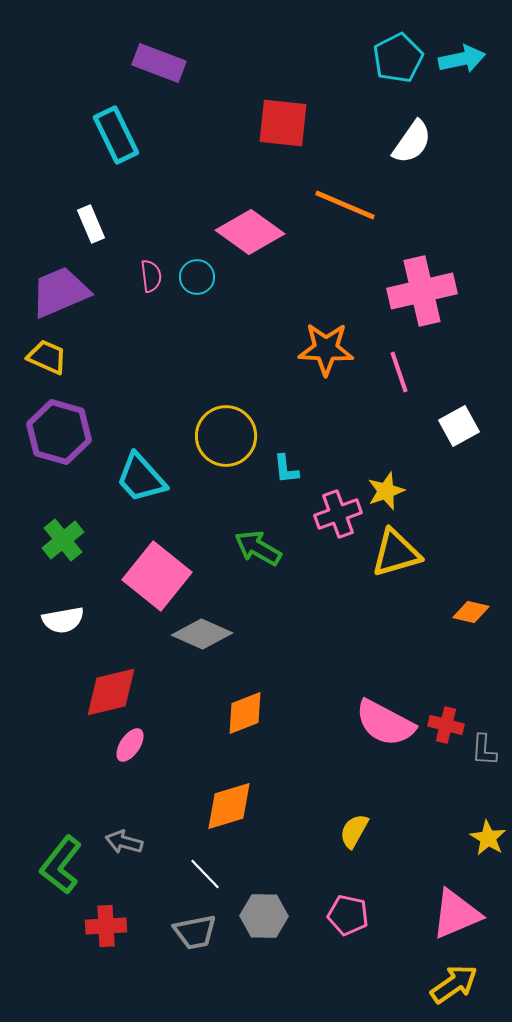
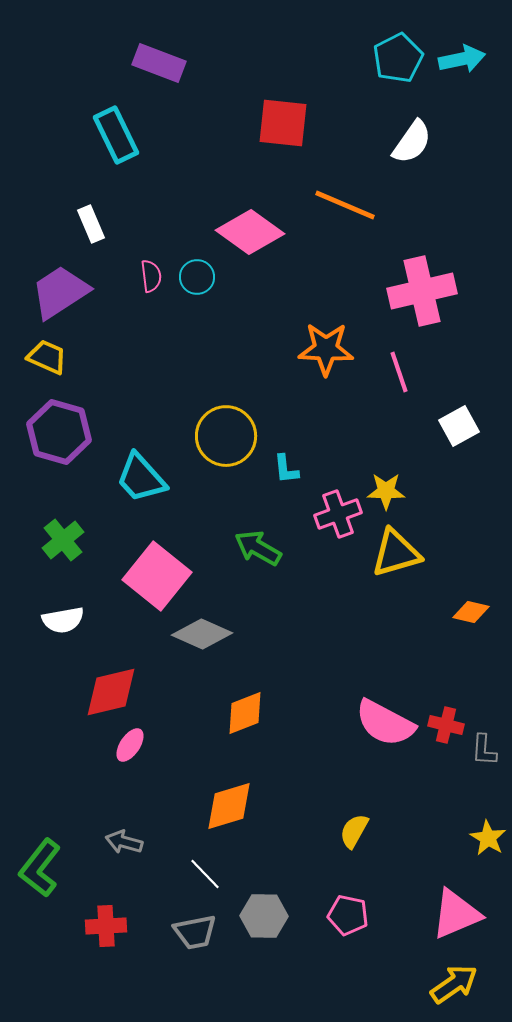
purple trapezoid at (60, 292): rotated 10 degrees counterclockwise
yellow star at (386, 491): rotated 21 degrees clockwise
green L-shape at (61, 865): moved 21 px left, 3 px down
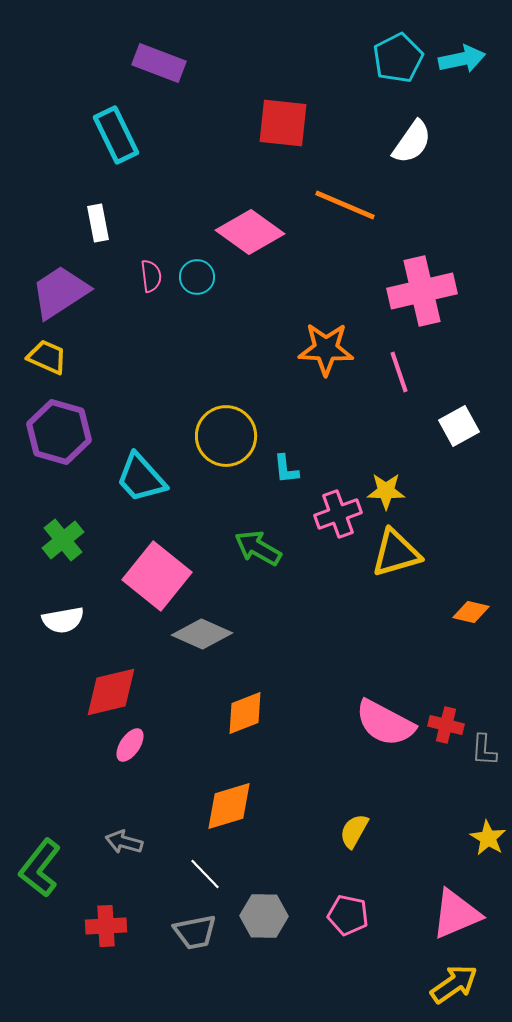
white rectangle at (91, 224): moved 7 px right, 1 px up; rotated 12 degrees clockwise
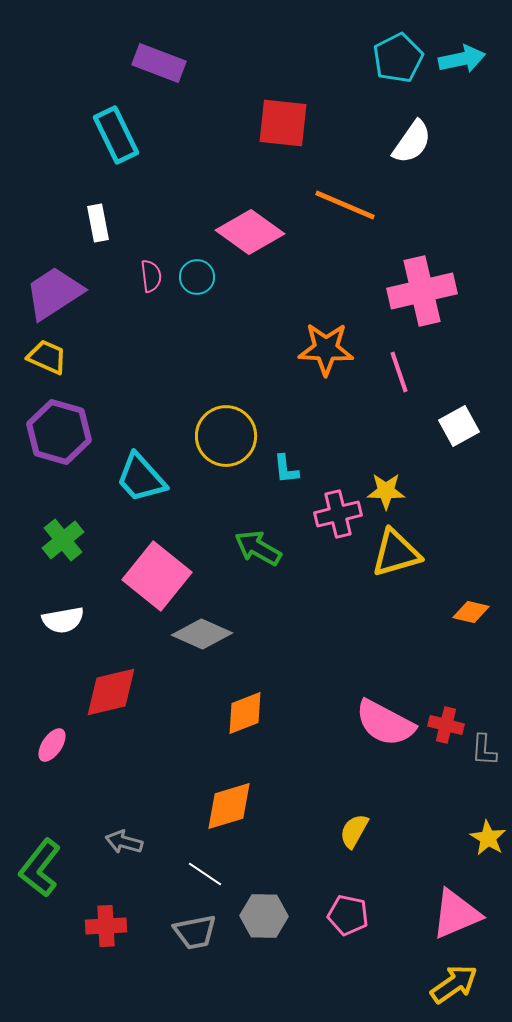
purple trapezoid at (60, 292): moved 6 px left, 1 px down
pink cross at (338, 514): rotated 6 degrees clockwise
pink ellipse at (130, 745): moved 78 px left
white line at (205, 874): rotated 12 degrees counterclockwise
